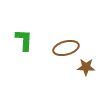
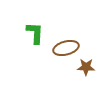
green L-shape: moved 11 px right, 7 px up
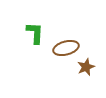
brown star: rotated 24 degrees counterclockwise
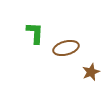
brown star: moved 5 px right, 5 px down
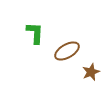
brown ellipse: moved 1 px right, 3 px down; rotated 15 degrees counterclockwise
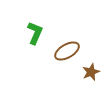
green L-shape: rotated 20 degrees clockwise
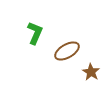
brown star: rotated 18 degrees counterclockwise
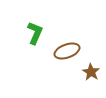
brown ellipse: rotated 10 degrees clockwise
